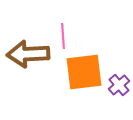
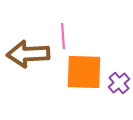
orange square: rotated 9 degrees clockwise
purple cross: moved 2 px up
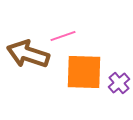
pink line: rotated 75 degrees clockwise
brown arrow: rotated 21 degrees clockwise
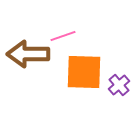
brown arrow: rotated 18 degrees counterclockwise
purple cross: moved 2 px down
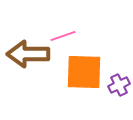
purple cross: rotated 15 degrees clockwise
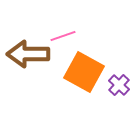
orange square: rotated 27 degrees clockwise
purple cross: rotated 20 degrees counterclockwise
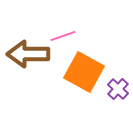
purple cross: moved 1 px left, 4 px down
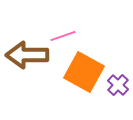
brown arrow: moved 1 px left, 1 px down
purple cross: moved 4 px up
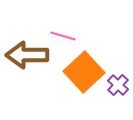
pink line: rotated 35 degrees clockwise
orange square: rotated 18 degrees clockwise
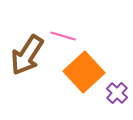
brown arrow: rotated 57 degrees counterclockwise
purple cross: moved 1 px left, 8 px down
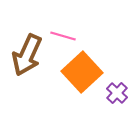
brown arrow: rotated 9 degrees counterclockwise
orange square: moved 2 px left
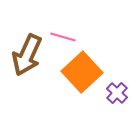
pink line: moved 1 px down
